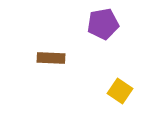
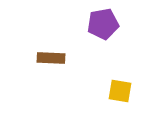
yellow square: rotated 25 degrees counterclockwise
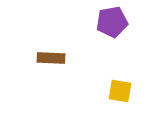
purple pentagon: moved 9 px right, 2 px up
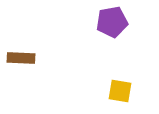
brown rectangle: moved 30 px left
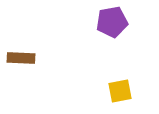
yellow square: rotated 20 degrees counterclockwise
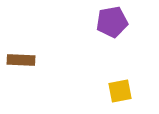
brown rectangle: moved 2 px down
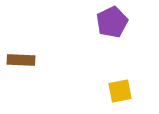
purple pentagon: rotated 16 degrees counterclockwise
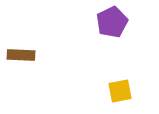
brown rectangle: moved 5 px up
